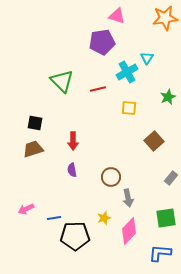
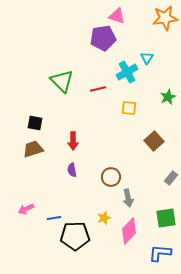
purple pentagon: moved 1 px right, 4 px up
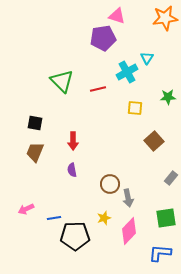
green star: rotated 21 degrees clockwise
yellow square: moved 6 px right
brown trapezoid: moved 2 px right, 3 px down; rotated 50 degrees counterclockwise
brown circle: moved 1 px left, 7 px down
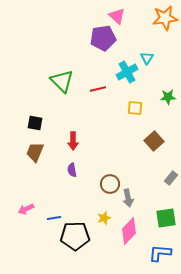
pink triangle: rotated 24 degrees clockwise
